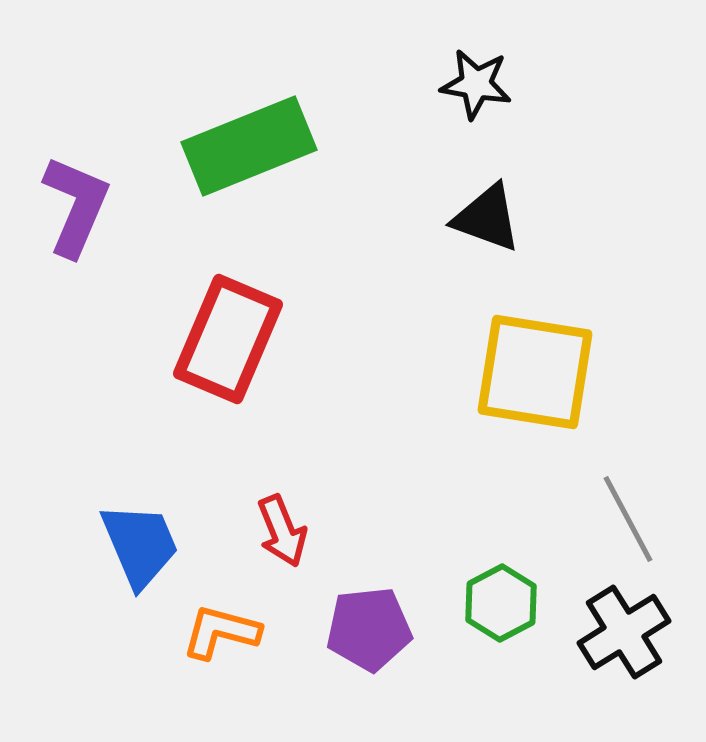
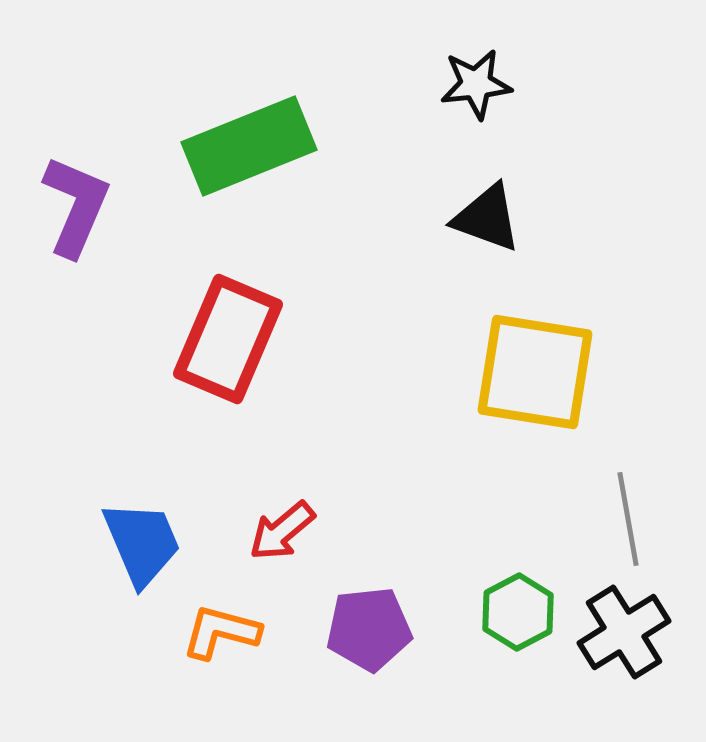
black star: rotated 16 degrees counterclockwise
gray line: rotated 18 degrees clockwise
red arrow: rotated 72 degrees clockwise
blue trapezoid: moved 2 px right, 2 px up
green hexagon: moved 17 px right, 9 px down
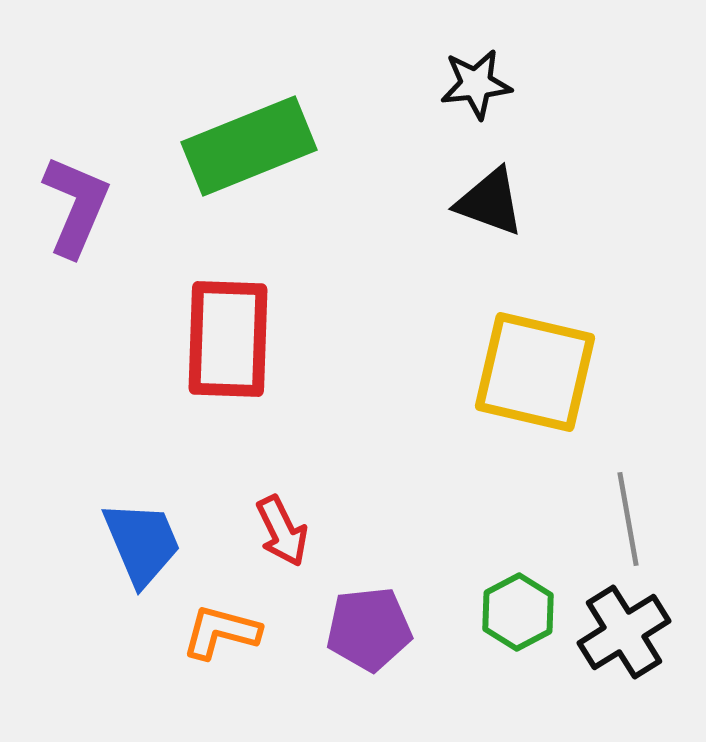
black triangle: moved 3 px right, 16 px up
red rectangle: rotated 21 degrees counterclockwise
yellow square: rotated 4 degrees clockwise
red arrow: rotated 76 degrees counterclockwise
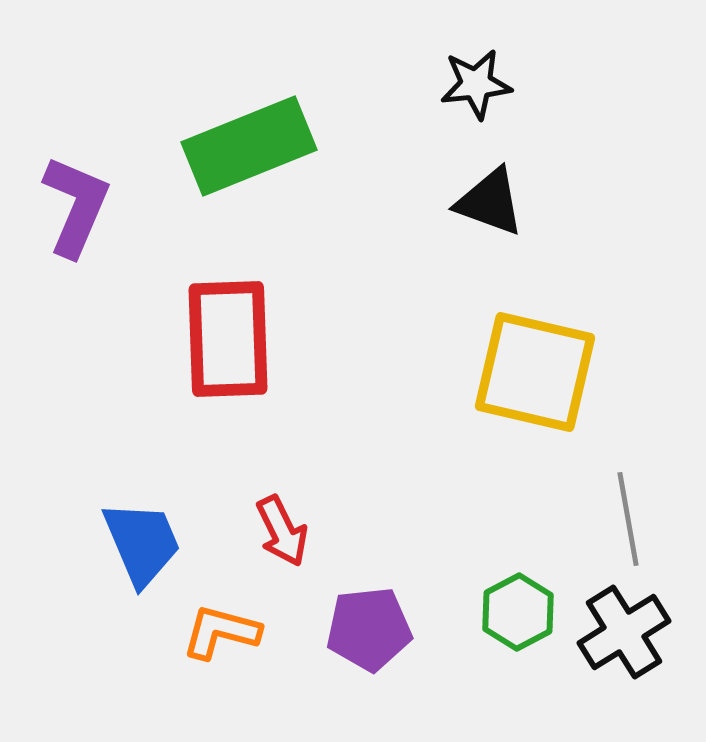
red rectangle: rotated 4 degrees counterclockwise
